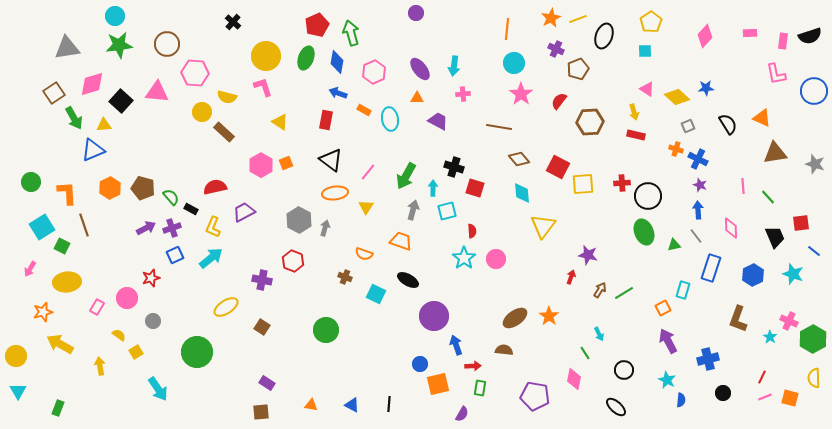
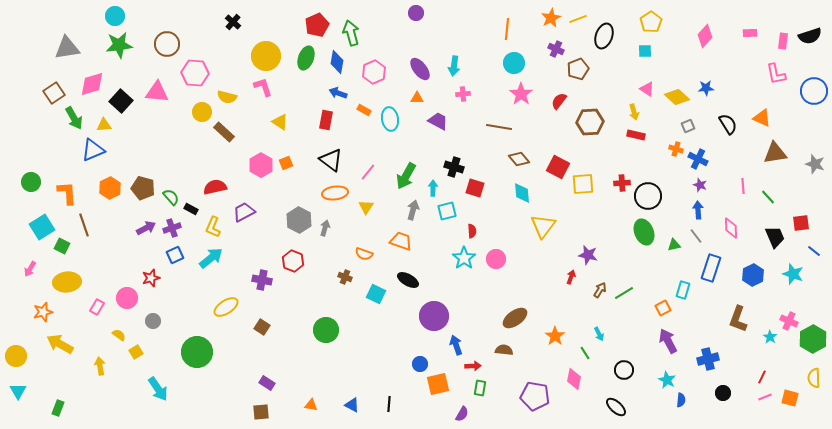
orange star at (549, 316): moved 6 px right, 20 px down
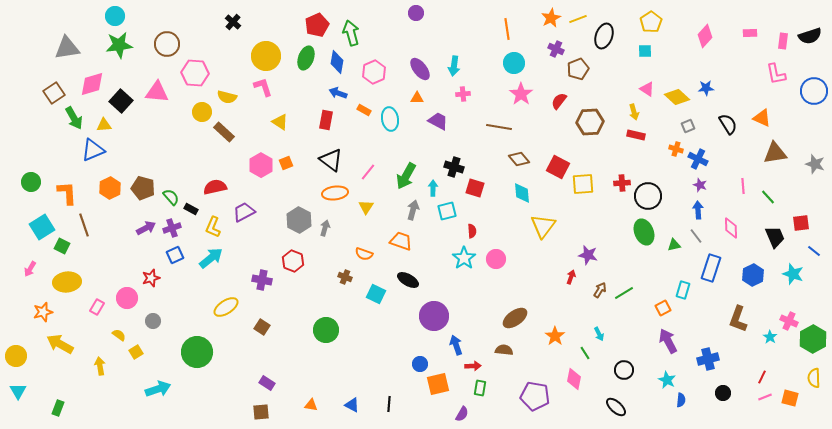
orange line at (507, 29): rotated 15 degrees counterclockwise
cyan arrow at (158, 389): rotated 75 degrees counterclockwise
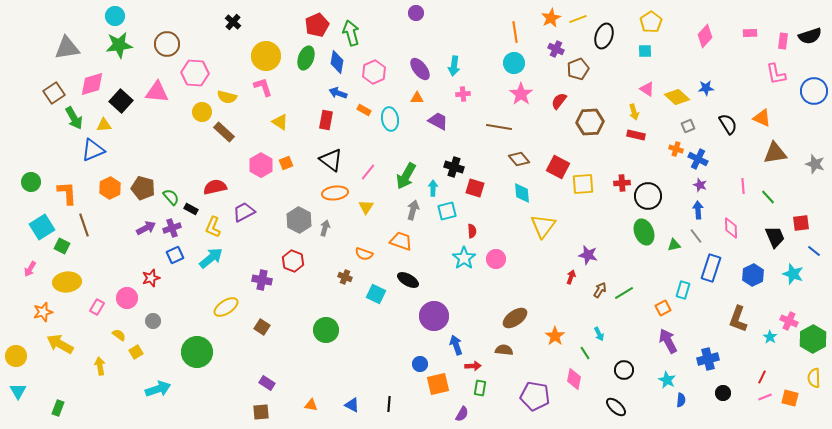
orange line at (507, 29): moved 8 px right, 3 px down
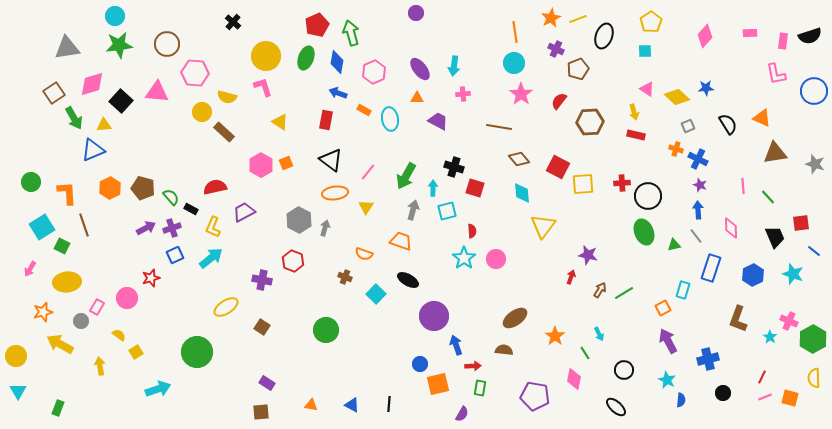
cyan square at (376, 294): rotated 18 degrees clockwise
gray circle at (153, 321): moved 72 px left
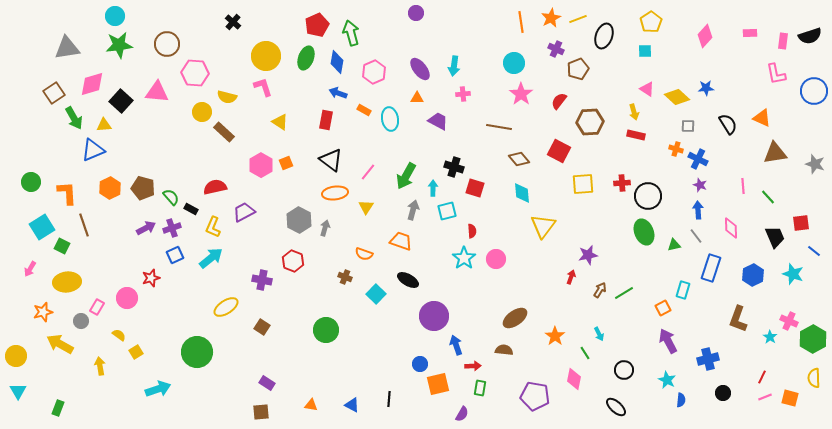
orange line at (515, 32): moved 6 px right, 10 px up
gray square at (688, 126): rotated 24 degrees clockwise
red square at (558, 167): moved 1 px right, 16 px up
purple star at (588, 255): rotated 24 degrees counterclockwise
black line at (389, 404): moved 5 px up
